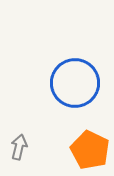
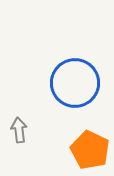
gray arrow: moved 17 px up; rotated 20 degrees counterclockwise
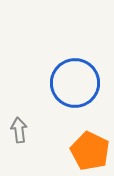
orange pentagon: moved 1 px down
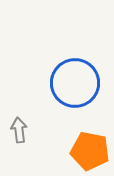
orange pentagon: rotated 15 degrees counterclockwise
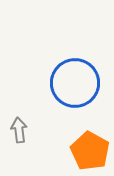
orange pentagon: rotated 18 degrees clockwise
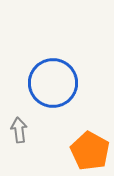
blue circle: moved 22 px left
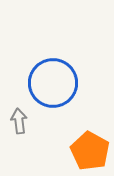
gray arrow: moved 9 px up
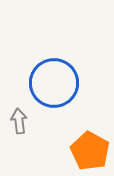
blue circle: moved 1 px right
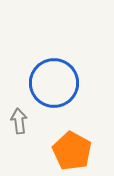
orange pentagon: moved 18 px left
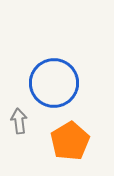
orange pentagon: moved 2 px left, 10 px up; rotated 12 degrees clockwise
